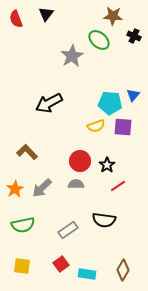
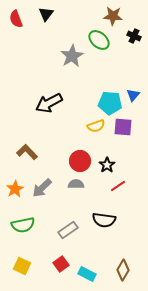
yellow square: rotated 18 degrees clockwise
cyan rectangle: rotated 18 degrees clockwise
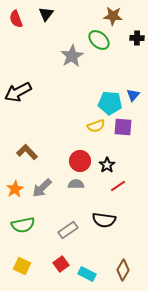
black cross: moved 3 px right, 2 px down; rotated 24 degrees counterclockwise
black arrow: moved 31 px left, 11 px up
